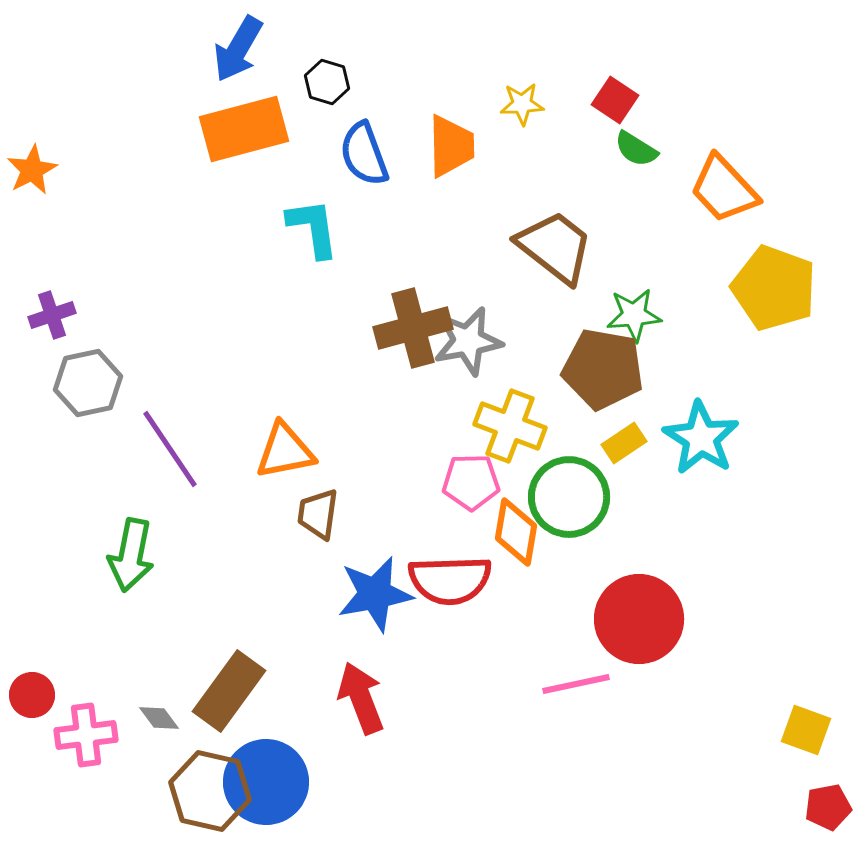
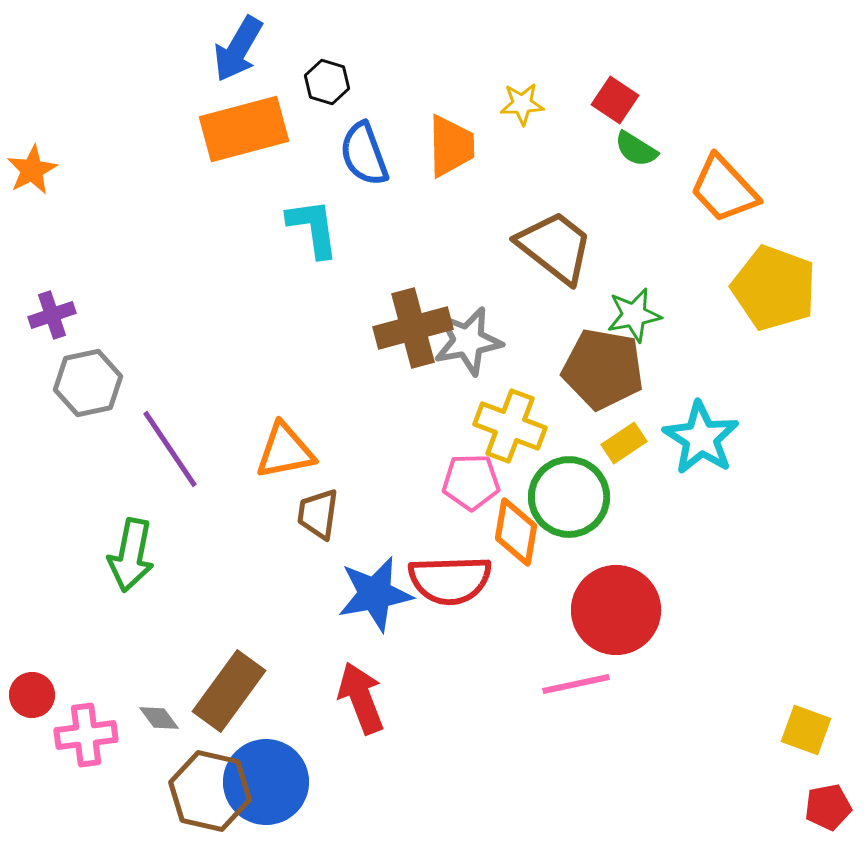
green star at (634, 315): rotated 6 degrees counterclockwise
red circle at (639, 619): moved 23 px left, 9 px up
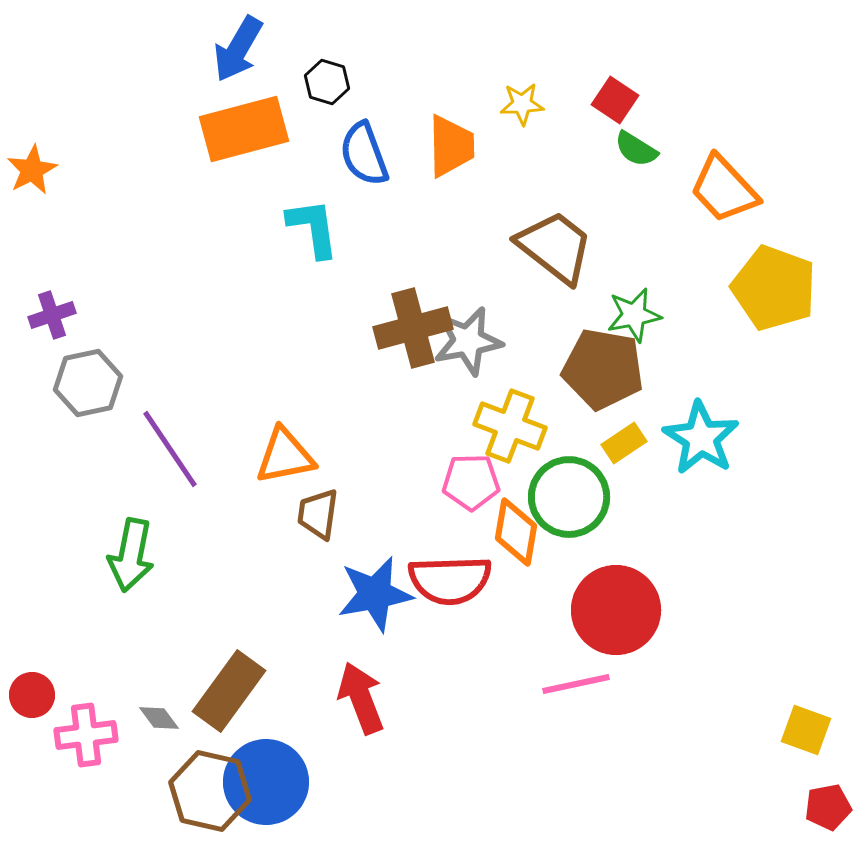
orange triangle at (285, 451): moved 5 px down
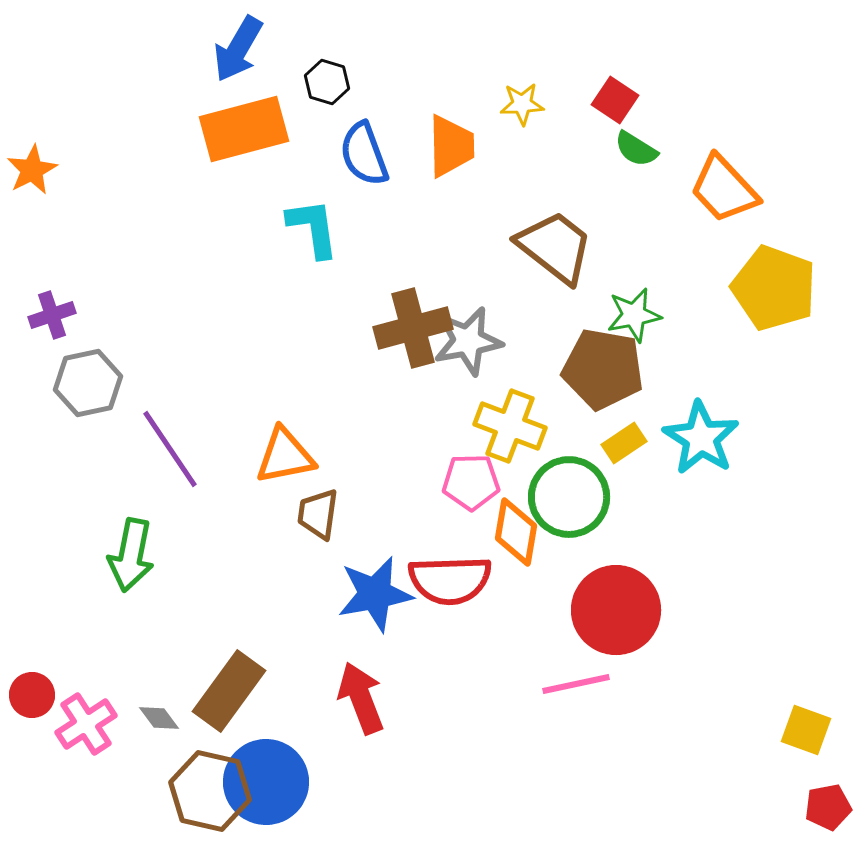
pink cross at (86, 735): moved 11 px up; rotated 26 degrees counterclockwise
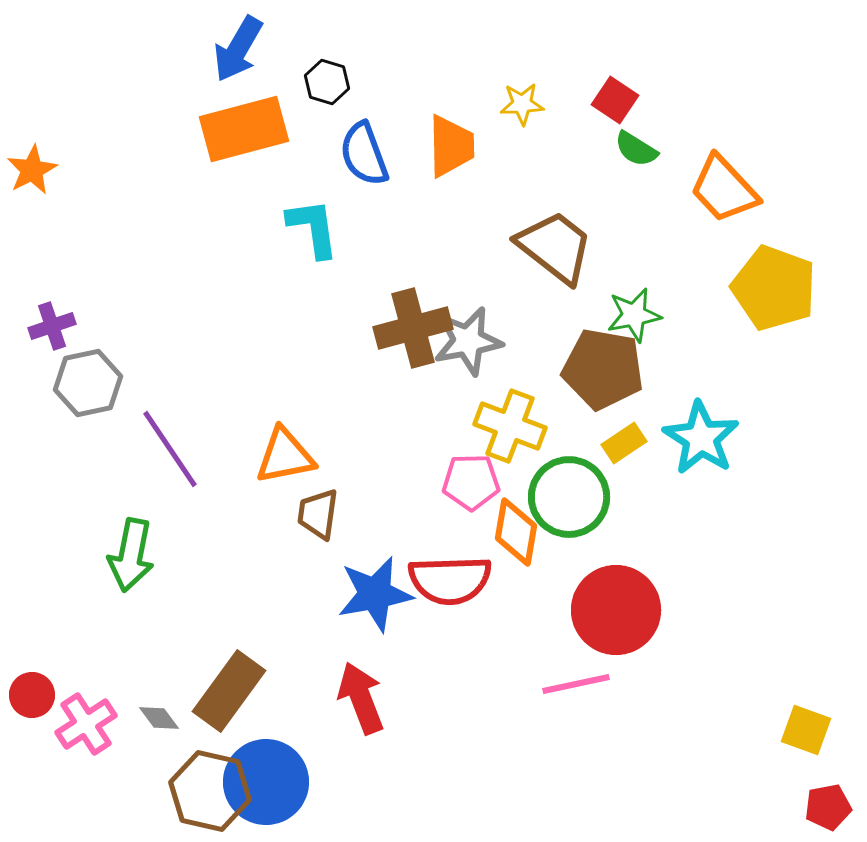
purple cross at (52, 315): moved 11 px down
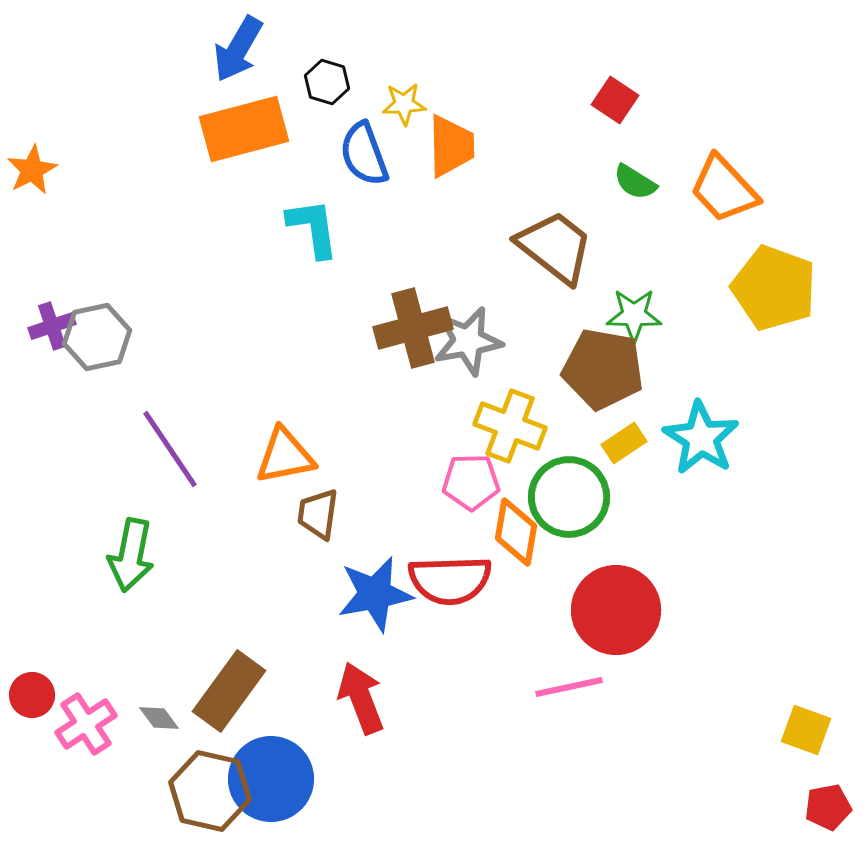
yellow star at (522, 104): moved 118 px left
green semicircle at (636, 149): moved 1 px left, 33 px down
green star at (634, 315): rotated 12 degrees clockwise
gray hexagon at (88, 383): moved 9 px right, 46 px up
pink line at (576, 684): moved 7 px left, 3 px down
blue circle at (266, 782): moved 5 px right, 3 px up
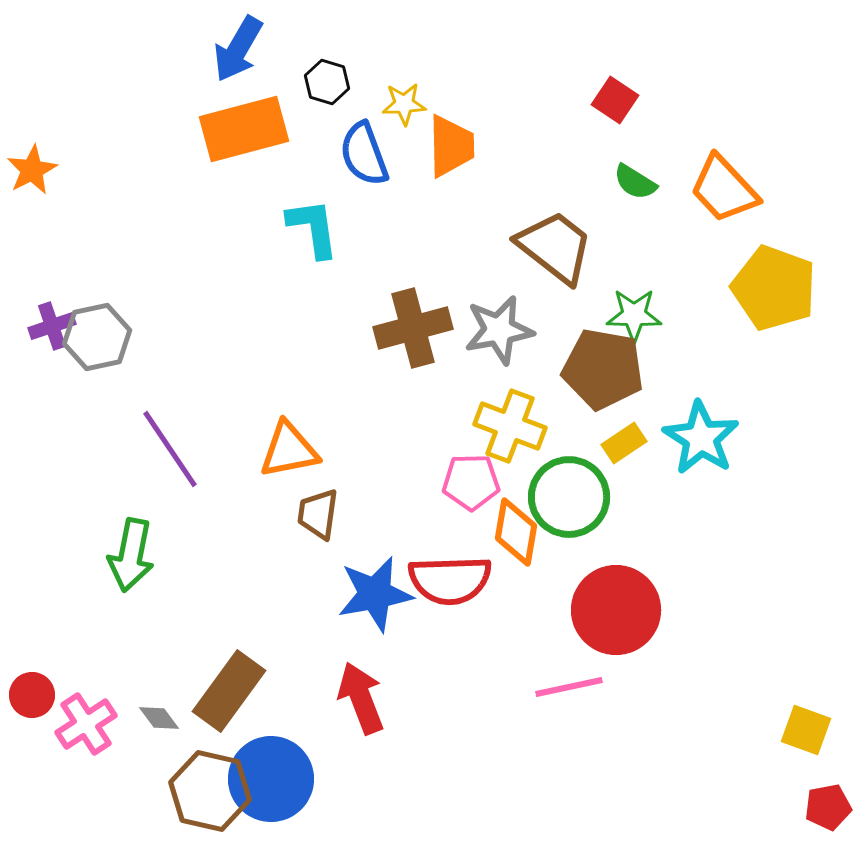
gray star at (468, 341): moved 31 px right, 11 px up
orange triangle at (285, 456): moved 4 px right, 6 px up
